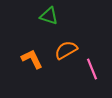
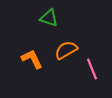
green triangle: moved 2 px down
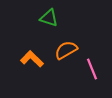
orange L-shape: rotated 20 degrees counterclockwise
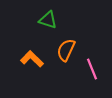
green triangle: moved 1 px left, 2 px down
orange semicircle: rotated 35 degrees counterclockwise
